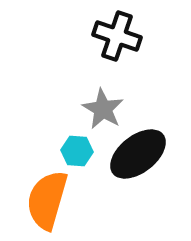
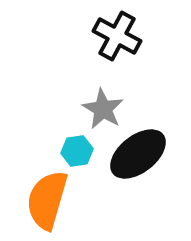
black cross: rotated 9 degrees clockwise
cyan hexagon: rotated 12 degrees counterclockwise
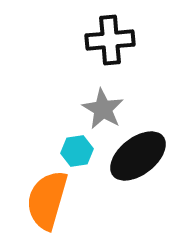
black cross: moved 7 px left, 4 px down; rotated 33 degrees counterclockwise
black ellipse: moved 2 px down
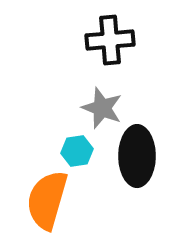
gray star: moved 1 px left, 1 px up; rotated 9 degrees counterclockwise
black ellipse: moved 1 px left; rotated 52 degrees counterclockwise
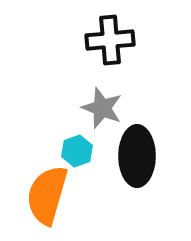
cyan hexagon: rotated 12 degrees counterclockwise
orange semicircle: moved 5 px up
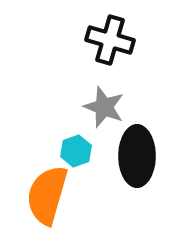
black cross: rotated 21 degrees clockwise
gray star: moved 2 px right, 1 px up
cyan hexagon: moved 1 px left
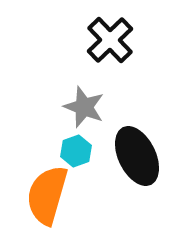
black cross: rotated 30 degrees clockwise
gray star: moved 20 px left
black ellipse: rotated 26 degrees counterclockwise
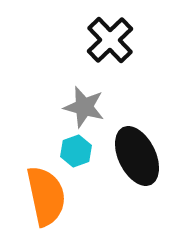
gray star: rotated 6 degrees counterclockwise
orange semicircle: moved 1 px left, 1 px down; rotated 152 degrees clockwise
